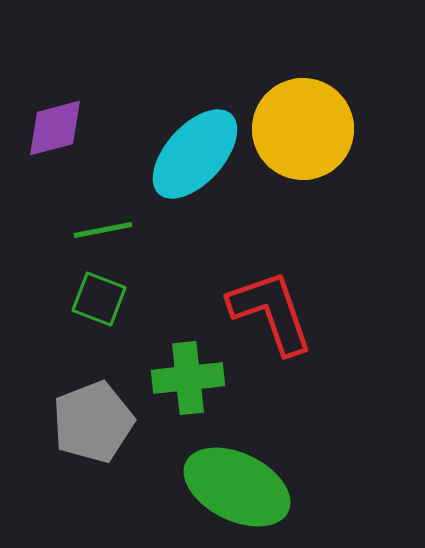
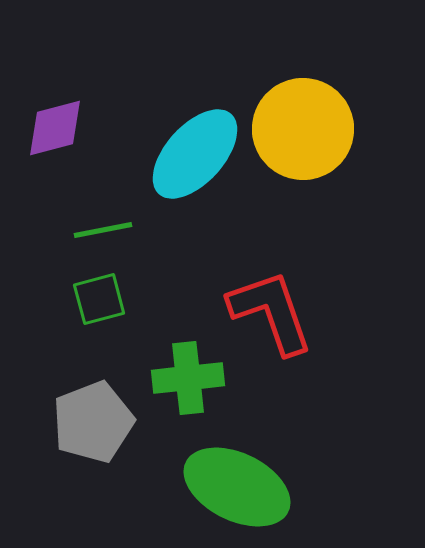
green square: rotated 36 degrees counterclockwise
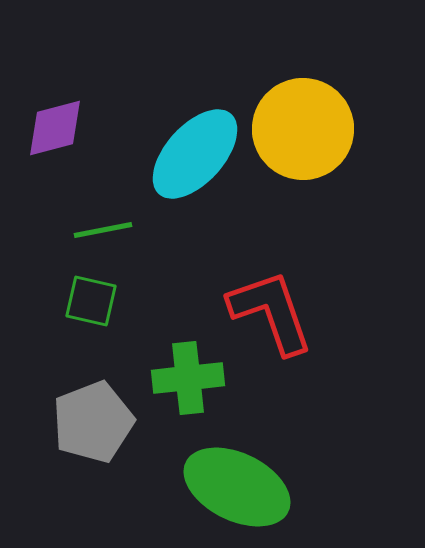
green square: moved 8 px left, 2 px down; rotated 28 degrees clockwise
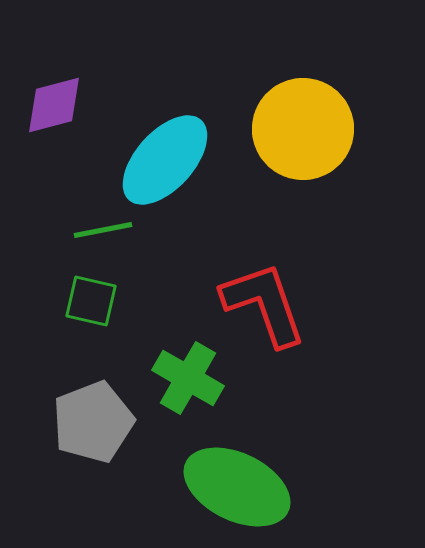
purple diamond: moved 1 px left, 23 px up
cyan ellipse: moved 30 px left, 6 px down
red L-shape: moved 7 px left, 8 px up
green cross: rotated 36 degrees clockwise
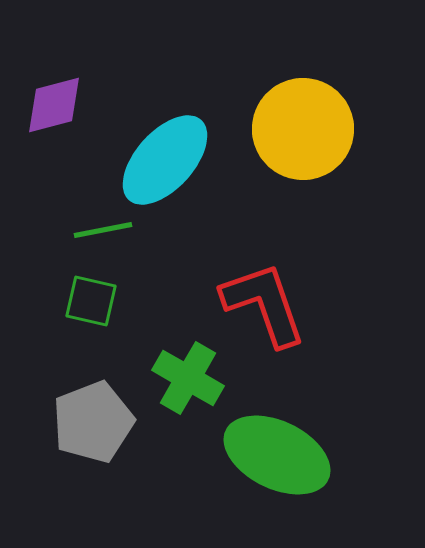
green ellipse: moved 40 px right, 32 px up
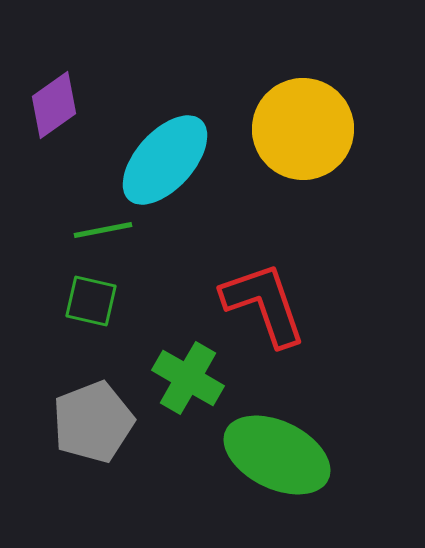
purple diamond: rotated 20 degrees counterclockwise
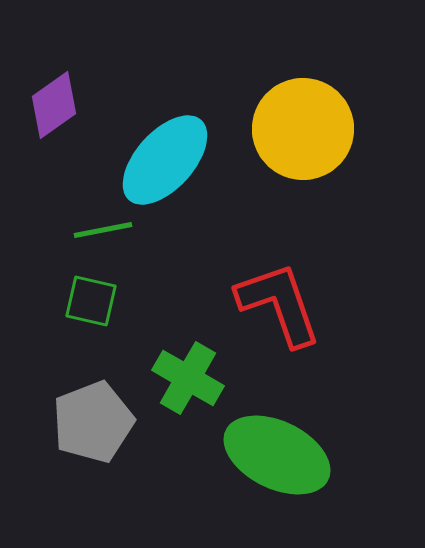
red L-shape: moved 15 px right
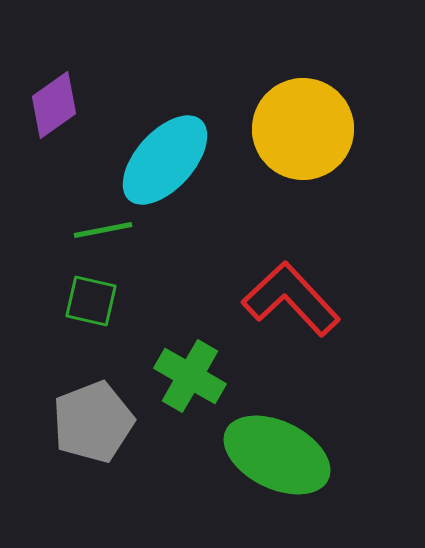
red L-shape: moved 12 px right, 5 px up; rotated 24 degrees counterclockwise
green cross: moved 2 px right, 2 px up
